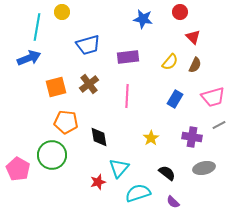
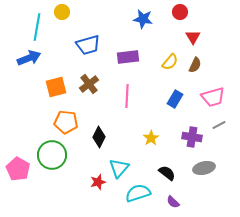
red triangle: rotated 14 degrees clockwise
black diamond: rotated 35 degrees clockwise
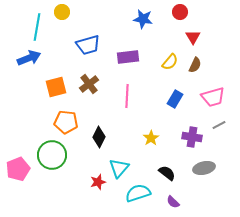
pink pentagon: rotated 20 degrees clockwise
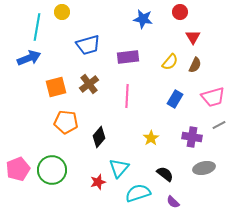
black diamond: rotated 15 degrees clockwise
green circle: moved 15 px down
black semicircle: moved 2 px left, 1 px down
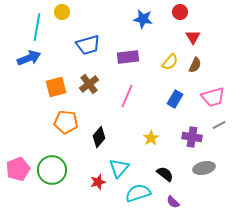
pink line: rotated 20 degrees clockwise
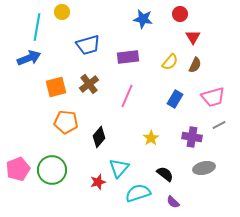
red circle: moved 2 px down
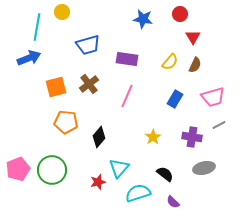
purple rectangle: moved 1 px left, 2 px down; rotated 15 degrees clockwise
yellow star: moved 2 px right, 1 px up
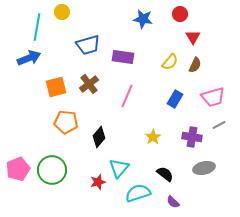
purple rectangle: moved 4 px left, 2 px up
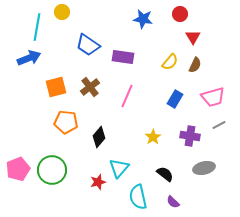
blue trapezoid: rotated 50 degrees clockwise
brown cross: moved 1 px right, 3 px down
purple cross: moved 2 px left, 1 px up
cyan semicircle: moved 4 px down; rotated 85 degrees counterclockwise
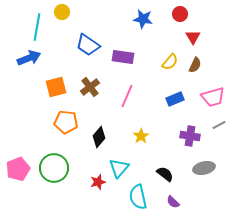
blue rectangle: rotated 36 degrees clockwise
yellow star: moved 12 px left, 1 px up
green circle: moved 2 px right, 2 px up
